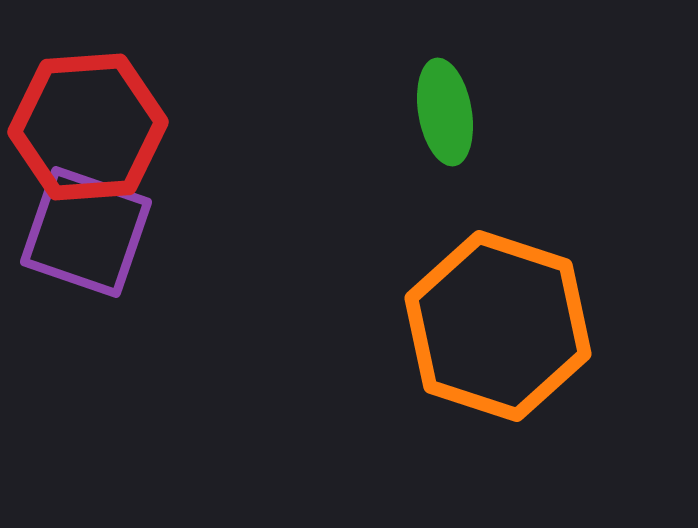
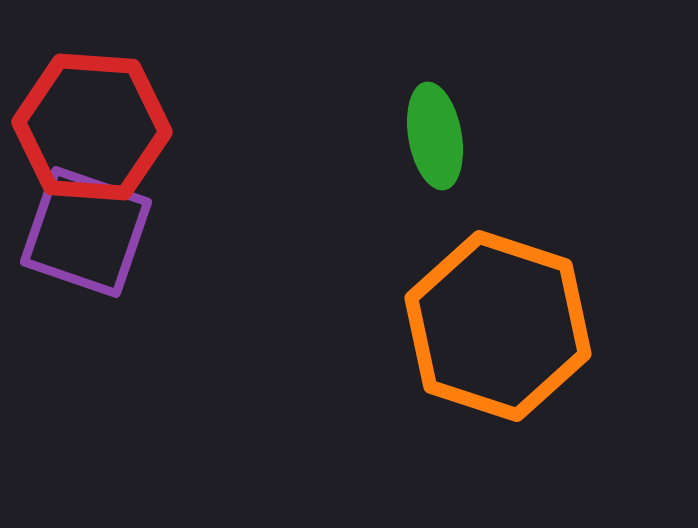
green ellipse: moved 10 px left, 24 px down
red hexagon: moved 4 px right; rotated 8 degrees clockwise
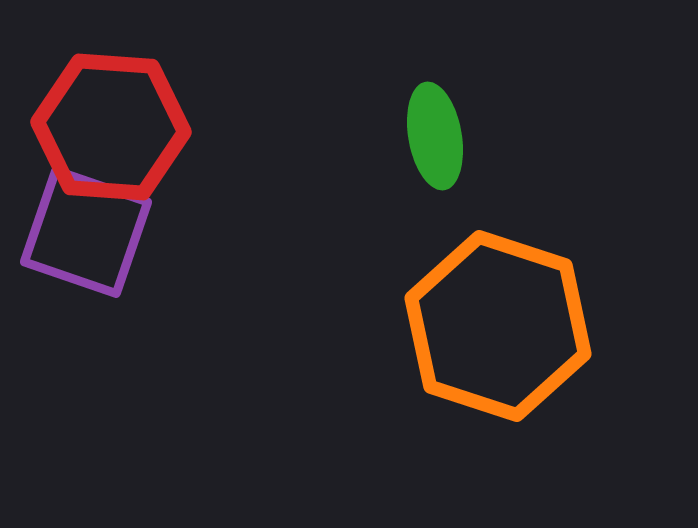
red hexagon: moved 19 px right
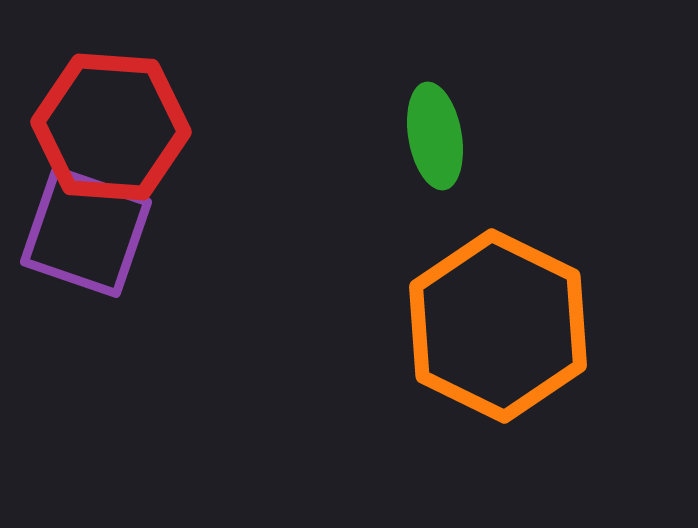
orange hexagon: rotated 8 degrees clockwise
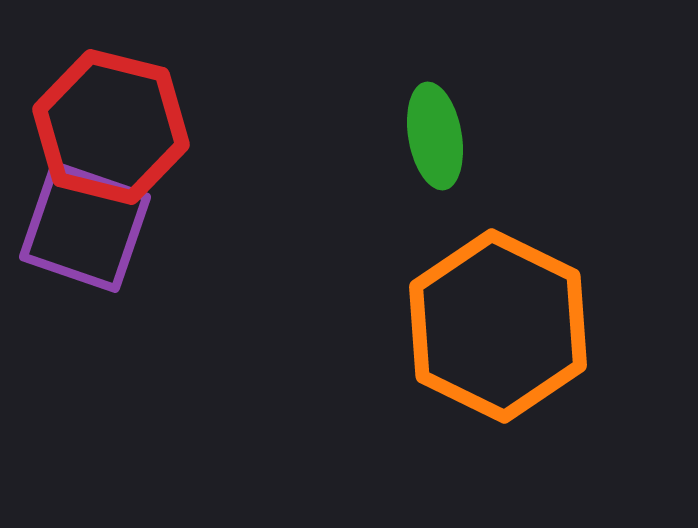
red hexagon: rotated 10 degrees clockwise
purple square: moved 1 px left, 5 px up
